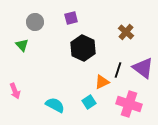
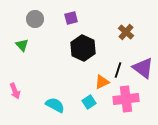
gray circle: moved 3 px up
pink cross: moved 3 px left, 5 px up; rotated 25 degrees counterclockwise
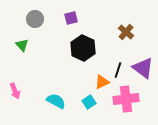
cyan semicircle: moved 1 px right, 4 px up
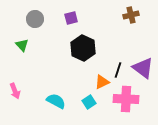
brown cross: moved 5 px right, 17 px up; rotated 35 degrees clockwise
pink cross: rotated 10 degrees clockwise
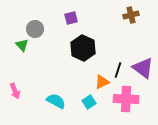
gray circle: moved 10 px down
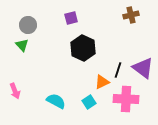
gray circle: moved 7 px left, 4 px up
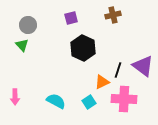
brown cross: moved 18 px left
purple triangle: moved 2 px up
pink arrow: moved 6 px down; rotated 21 degrees clockwise
pink cross: moved 2 px left
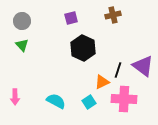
gray circle: moved 6 px left, 4 px up
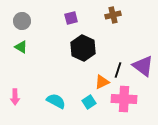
green triangle: moved 1 px left, 2 px down; rotated 16 degrees counterclockwise
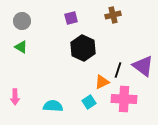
cyan semicircle: moved 3 px left, 5 px down; rotated 24 degrees counterclockwise
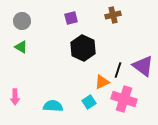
pink cross: rotated 15 degrees clockwise
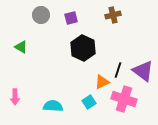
gray circle: moved 19 px right, 6 px up
purple triangle: moved 5 px down
